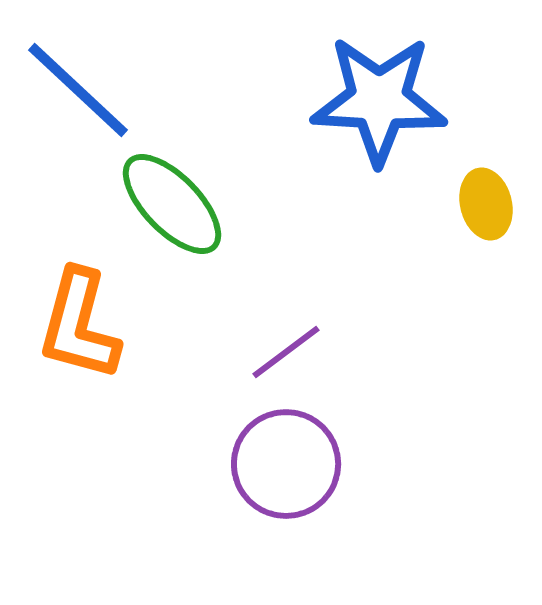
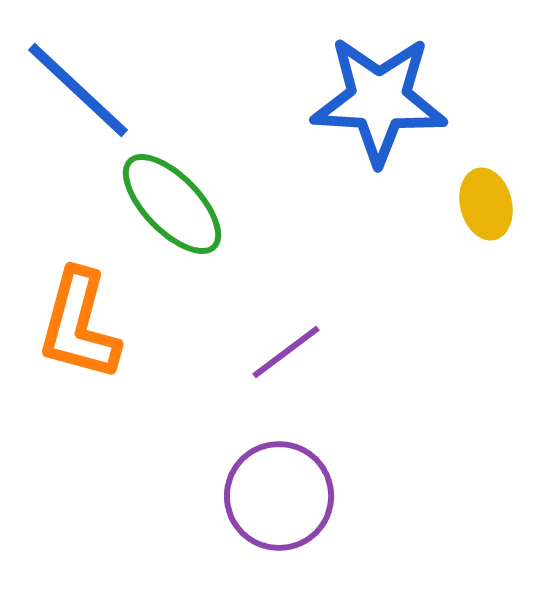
purple circle: moved 7 px left, 32 px down
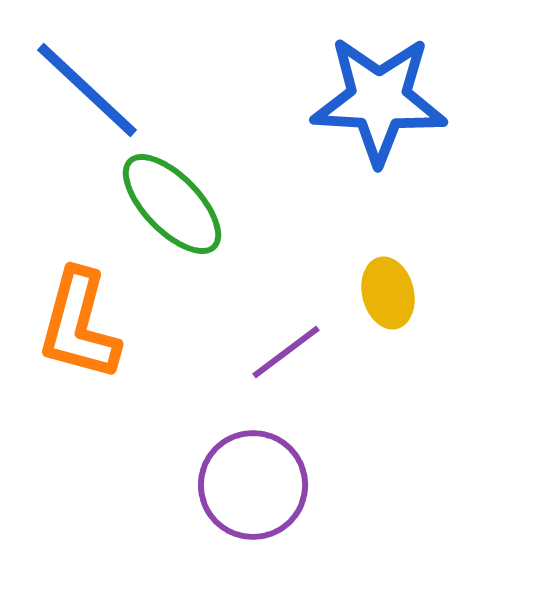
blue line: moved 9 px right
yellow ellipse: moved 98 px left, 89 px down
purple circle: moved 26 px left, 11 px up
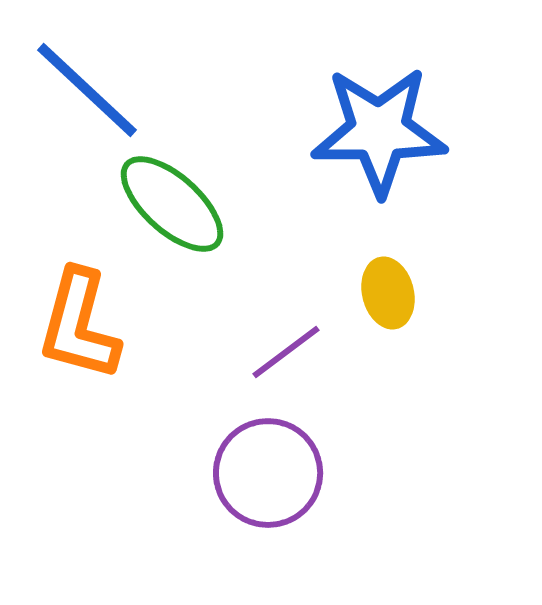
blue star: moved 31 px down; rotated 3 degrees counterclockwise
green ellipse: rotated 4 degrees counterclockwise
purple circle: moved 15 px right, 12 px up
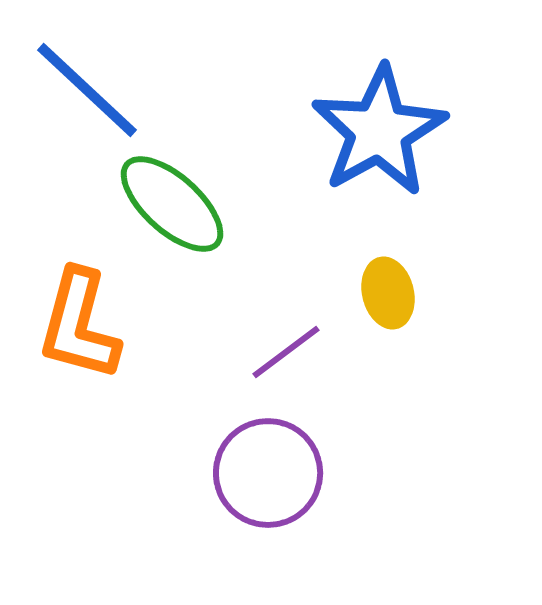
blue star: rotated 29 degrees counterclockwise
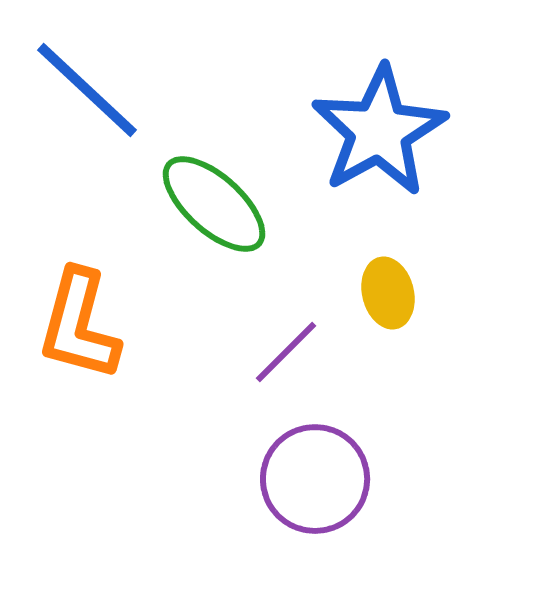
green ellipse: moved 42 px right
purple line: rotated 8 degrees counterclockwise
purple circle: moved 47 px right, 6 px down
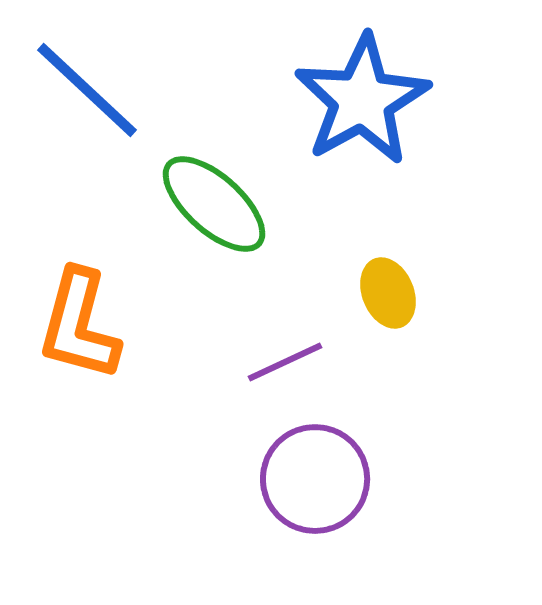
blue star: moved 17 px left, 31 px up
yellow ellipse: rotated 8 degrees counterclockwise
purple line: moved 1 px left, 10 px down; rotated 20 degrees clockwise
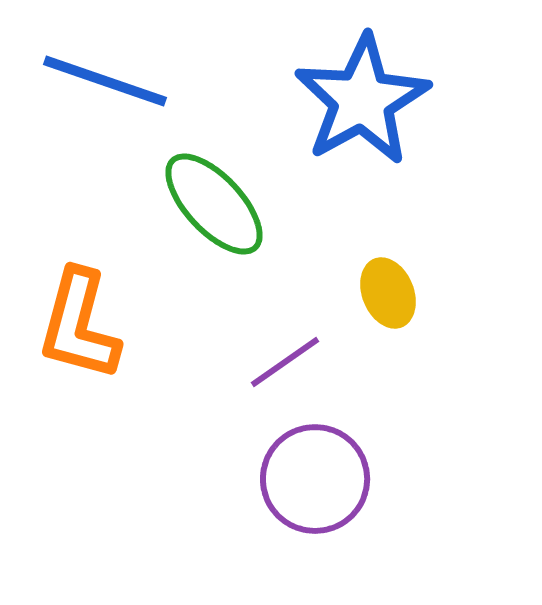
blue line: moved 18 px right, 9 px up; rotated 24 degrees counterclockwise
green ellipse: rotated 5 degrees clockwise
purple line: rotated 10 degrees counterclockwise
